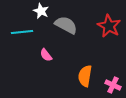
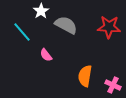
white star: rotated 14 degrees clockwise
red star: moved 1 px down; rotated 25 degrees counterclockwise
cyan line: rotated 55 degrees clockwise
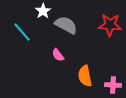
white star: moved 2 px right
red star: moved 1 px right, 2 px up
pink semicircle: moved 12 px right
orange semicircle: rotated 20 degrees counterclockwise
pink cross: rotated 21 degrees counterclockwise
